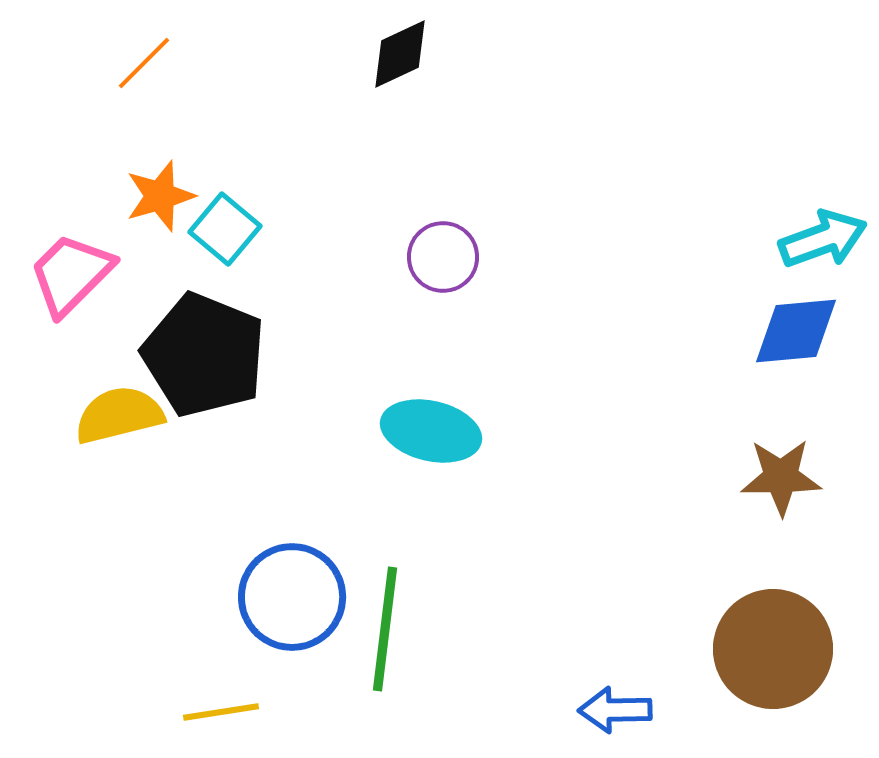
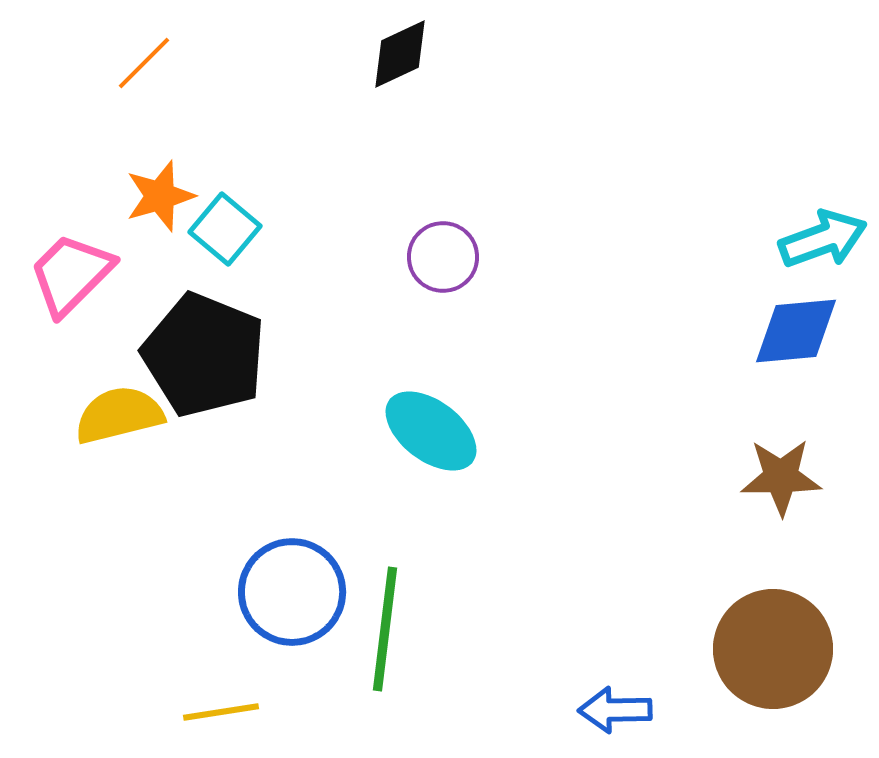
cyan ellipse: rotated 24 degrees clockwise
blue circle: moved 5 px up
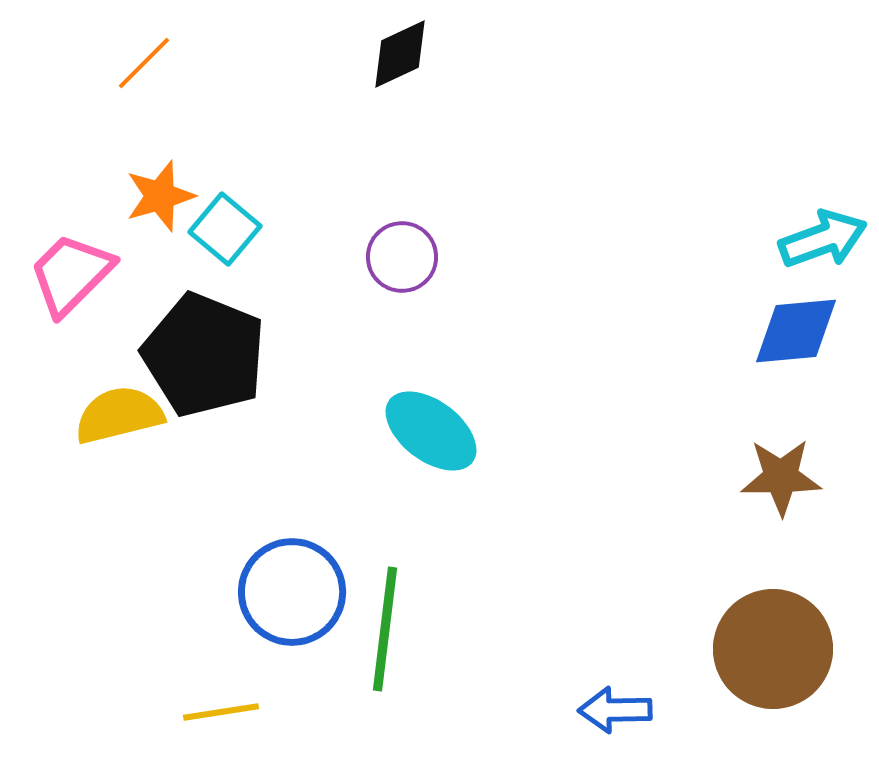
purple circle: moved 41 px left
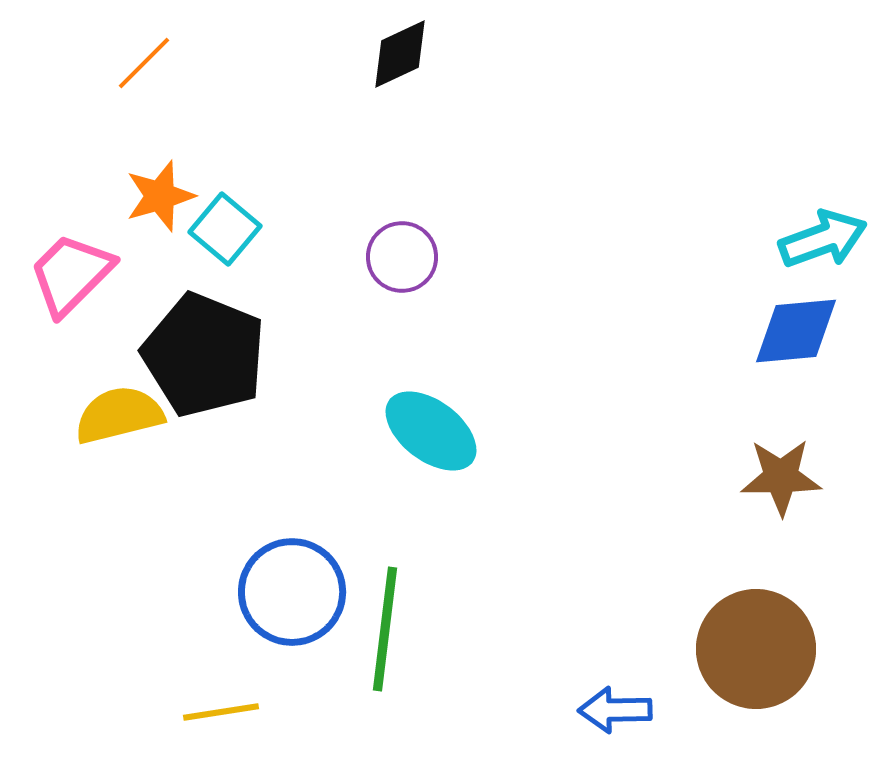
brown circle: moved 17 px left
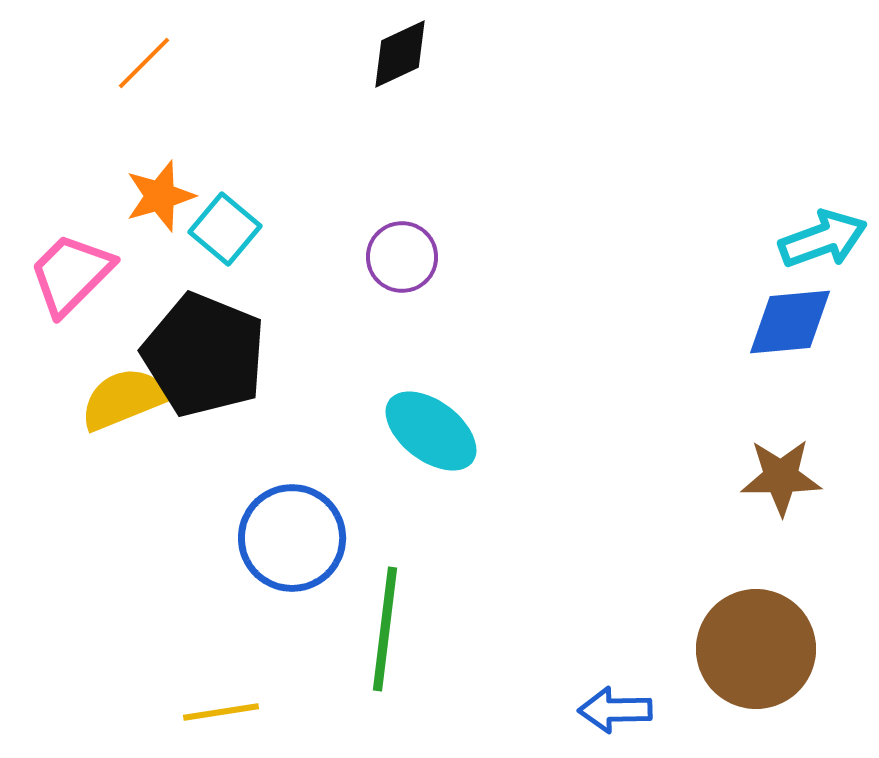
blue diamond: moved 6 px left, 9 px up
yellow semicircle: moved 5 px right, 16 px up; rotated 8 degrees counterclockwise
blue circle: moved 54 px up
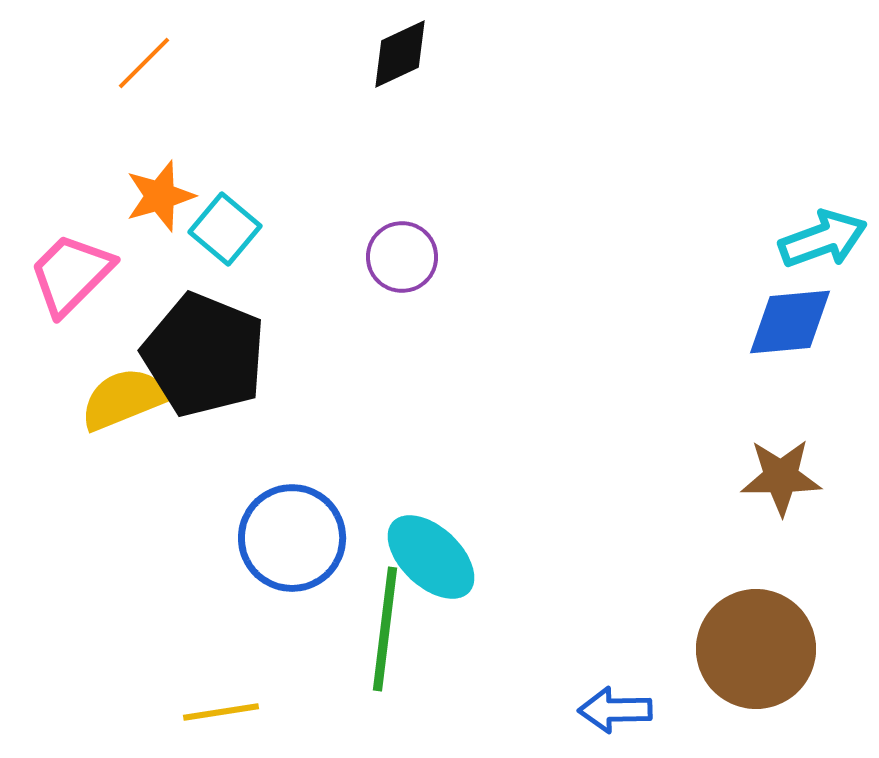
cyan ellipse: moved 126 px down; rotated 6 degrees clockwise
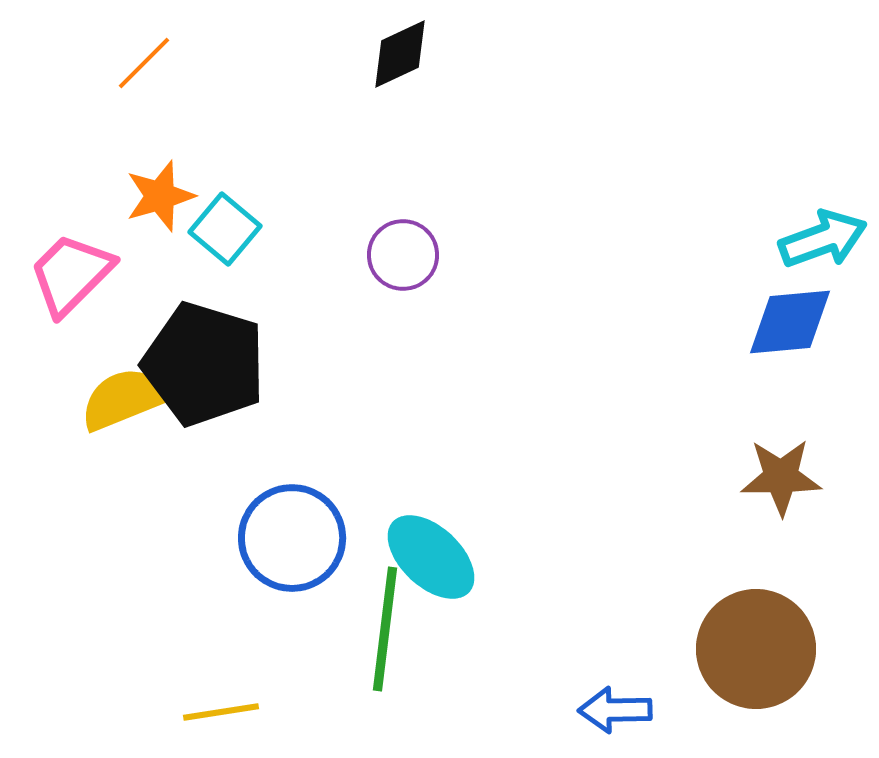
purple circle: moved 1 px right, 2 px up
black pentagon: moved 9 px down; rotated 5 degrees counterclockwise
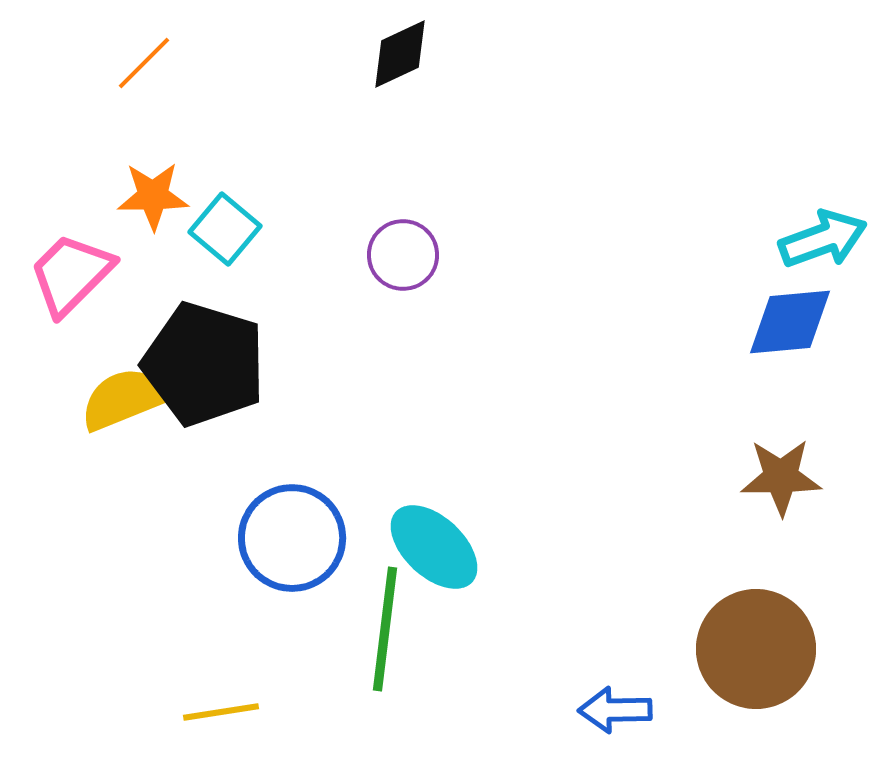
orange star: moved 7 px left; rotated 16 degrees clockwise
cyan ellipse: moved 3 px right, 10 px up
